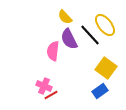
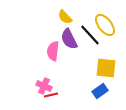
yellow square: rotated 30 degrees counterclockwise
red line: rotated 16 degrees clockwise
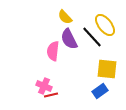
black line: moved 2 px right, 2 px down
yellow square: moved 1 px right, 1 px down
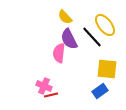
pink semicircle: moved 6 px right, 2 px down
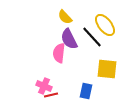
blue rectangle: moved 14 px left; rotated 42 degrees counterclockwise
